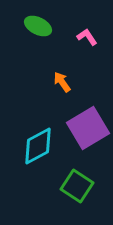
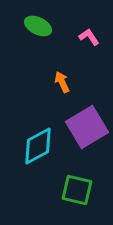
pink L-shape: moved 2 px right
orange arrow: rotated 10 degrees clockwise
purple square: moved 1 px left, 1 px up
green square: moved 4 px down; rotated 20 degrees counterclockwise
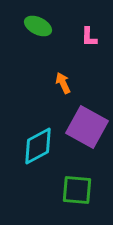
pink L-shape: rotated 145 degrees counterclockwise
orange arrow: moved 1 px right, 1 px down
purple square: rotated 30 degrees counterclockwise
green square: rotated 8 degrees counterclockwise
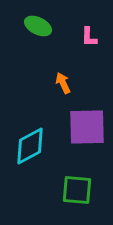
purple square: rotated 30 degrees counterclockwise
cyan diamond: moved 8 px left
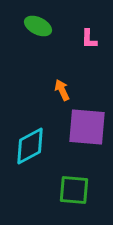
pink L-shape: moved 2 px down
orange arrow: moved 1 px left, 7 px down
purple square: rotated 6 degrees clockwise
green square: moved 3 px left
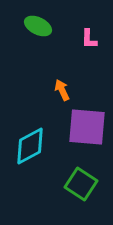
green square: moved 7 px right, 6 px up; rotated 28 degrees clockwise
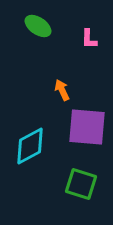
green ellipse: rotated 8 degrees clockwise
green square: rotated 16 degrees counterclockwise
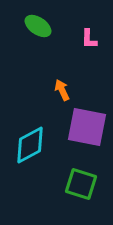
purple square: rotated 6 degrees clockwise
cyan diamond: moved 1 px up
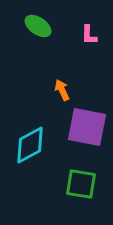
pink L-shape: moved 4 px up
green square: rotated 8 degrees counterclockwise
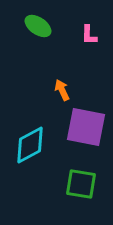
purple square: moved 1 px left
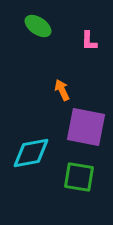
pink L-shape: moved 6 px down
cyan diamond: moved 1 px right, 8 px down; rotated 18 degrees clockwise
green square: moved 2 px left, 7 px up
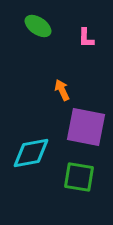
pink L-shape: moved 3 px left, 3 px up
